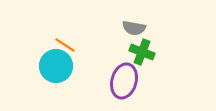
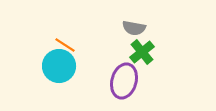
green cross: rotated 30 degrees clockwise
cyan circle: moved 3 px right
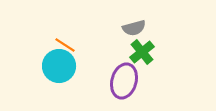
gray semicircle: rotated 25 degrees counterclockwise
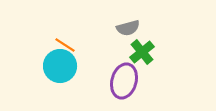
gray semicircle: moved 6 px left
cyan circle: moved 1 px right
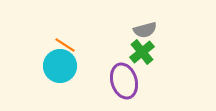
gray semicircle: moved 17 px right, 2 px down
purple ellipse: rotated 32 degrees counterclockwise
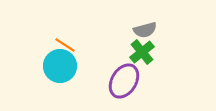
purple ellipse: rotated 48 degrees clockwise
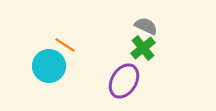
gray semicircle: moved 1 px right, 4 px up; rotated 140 degrees counterclockwise
green cross: moved 1 px right, 4 px up
cyan circle: moved 11 px left
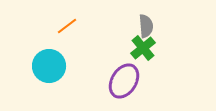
gray semicircle: rotated 60 degrees clockwise
orange line: moved 2 px right, 19 px up; rotated 70 degrees counterclockwise
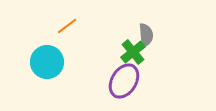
gray semicircle: moved 9 px down
green cross: moved 10 px left, 4 px down
cyan circle: moved 2 px left, 4 px up
